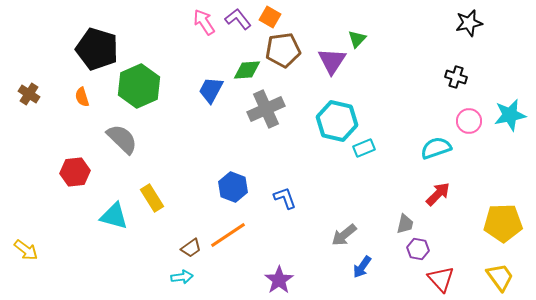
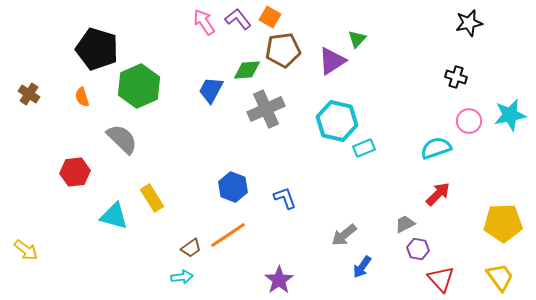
purple triangle: rotated 24 degrees clockwise
gray trapezoid: rotated 130 degrees counterclockwise
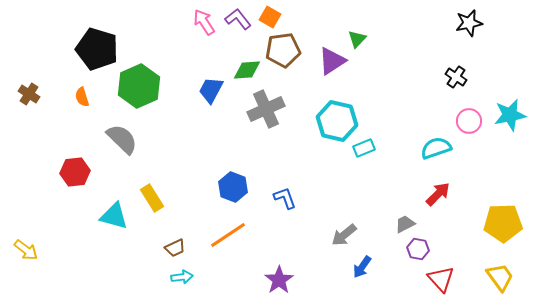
black cross: rotated 15 degrees clockwise
brown trapezoid: moved 16 px left; rotated 10 degrees clockwise
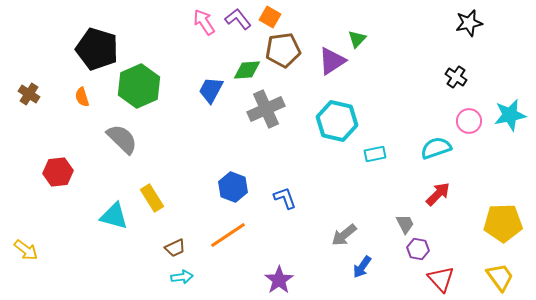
cyan rectangle: moved 11 px right, 6 px down; rotated 10 degrees clockwise
red hexagon: moved 17 px left
gray trapezoid: rotated 90 degrees clockwise
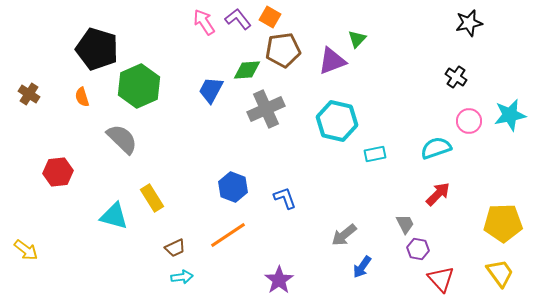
purple triangle: rotated 12 degrees clockwise
yellow trapezoid: moved 4 px up
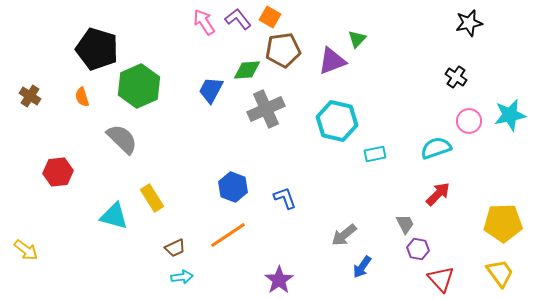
brown cross: moved 1 px right, 2 px down
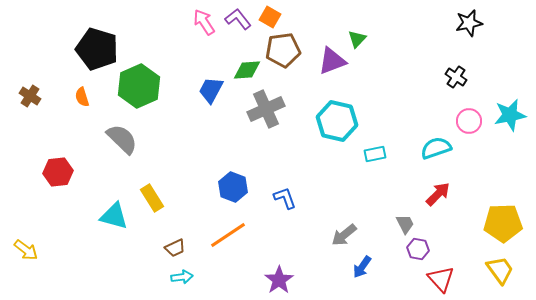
yellow trapezoid: moved 3 px up
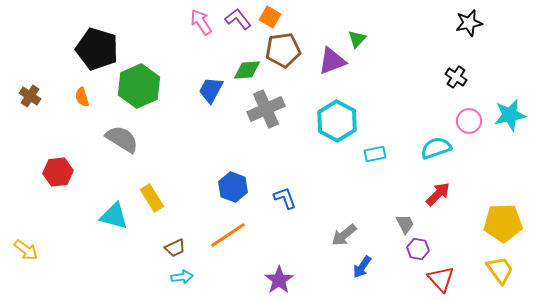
pink arrow: moved 3 px left
cyan hexagon: rotated 15 degrees clockwise
gray semicircle: rotated 12 degrees counterclockwise
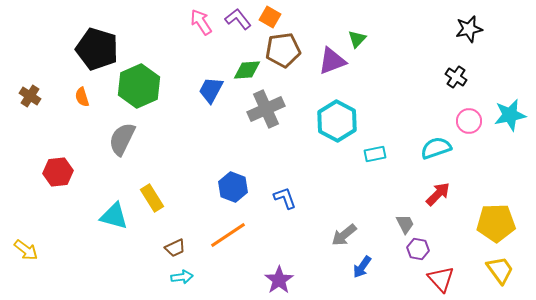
black star: moved 6 px down
gray semicircle: rotated 96 degrees counterclockwise
yellow pentagon: moved 7 px left
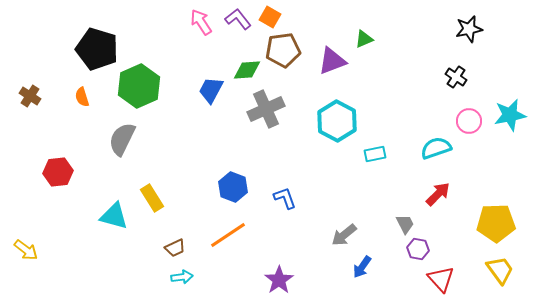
green triangle: moved 7 px right; rotated 24 degrees clockwise
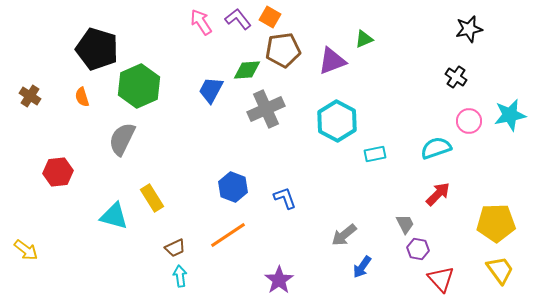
cyan arrow: moved 2 px left, 1 px up; rotated 90 degrees counterclockwise
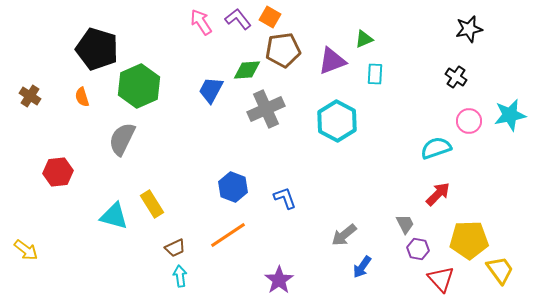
cyan rectangle: moved 80 px up; rotated 75 degrees counterclockwise
yellow rectangle: moved 6 px down
yellow pentagon: moved 27 px left, 17 px down
